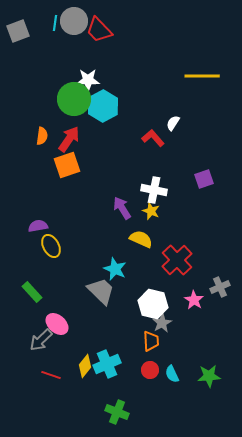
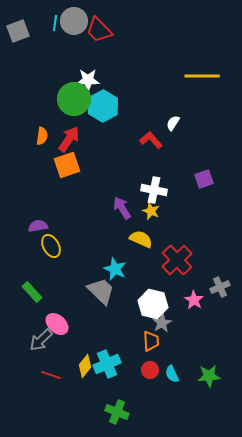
red L-shape: moved 2 px left, 2 px down
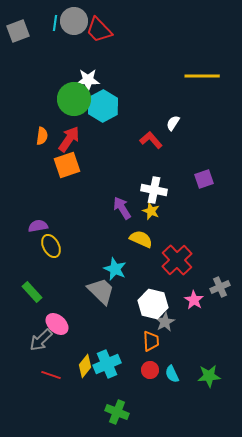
gray star: moved 3 px right, 1 px up
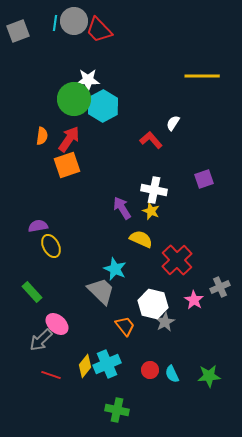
orange trapezoid: moved 26 px left, 15 px up; rotated 35 degrees counterclockwise
green cross: moved 2 px up; rotated 10 degrees counterclockwise
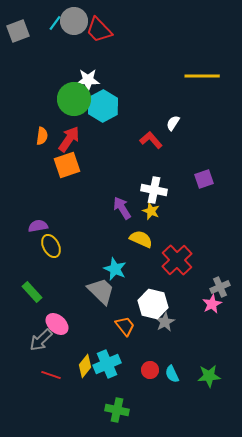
cyan line: rotated 28 degrees clockwise
pink star: moved 18 px right, 4 px down; rotated 12 degrees clockwise
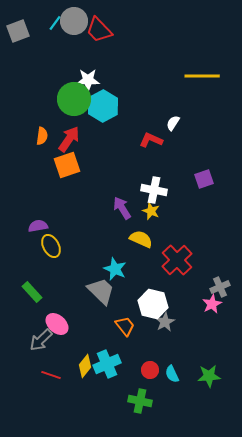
red L-shape: rotated 25 degrees counterclockwise
green cross: moved 23 px right, 9 px up
